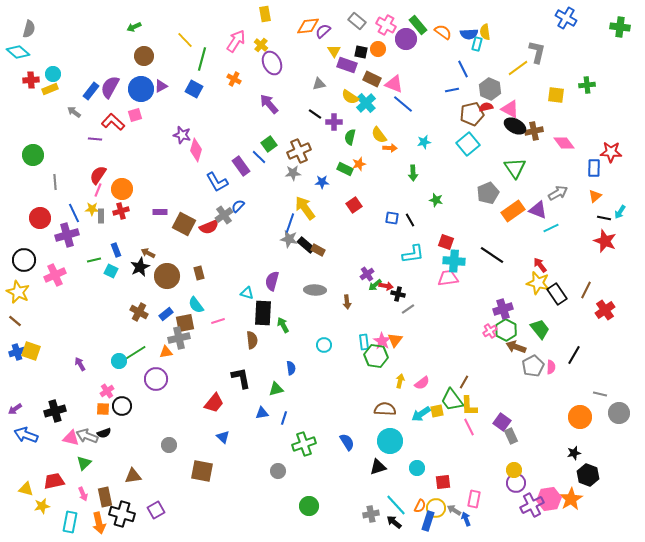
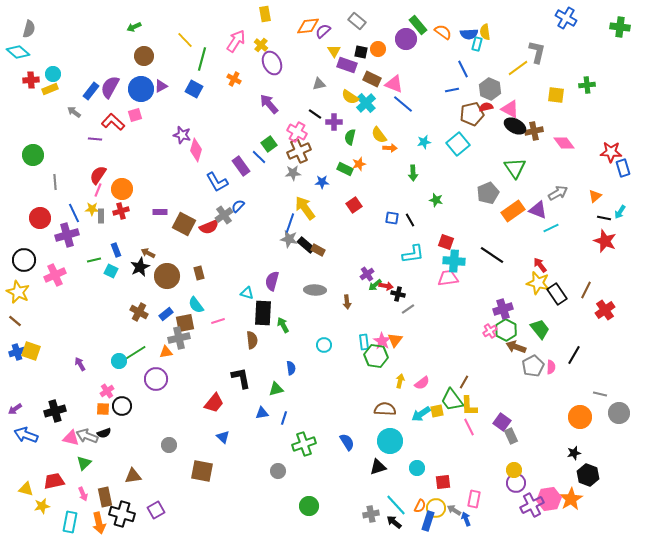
pink cross at (386, 25): moved 89 px left, 107 px down
cyan square at (468, 144): moved 10 px left
blue rectangle at (594, 168): moved 29 px right; rotated 18 degrees counterclockwise
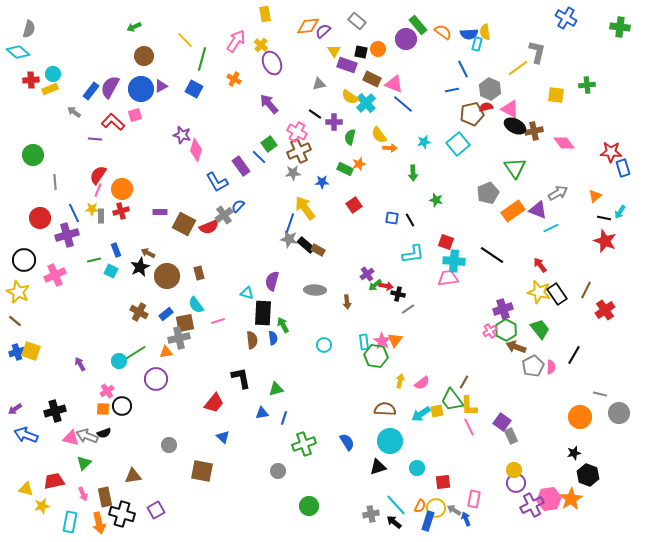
yellow star at (538, 283): moved 1 px right, 9 px down
blue semicircle at (291, 368): moved 18 px left, 30 px up
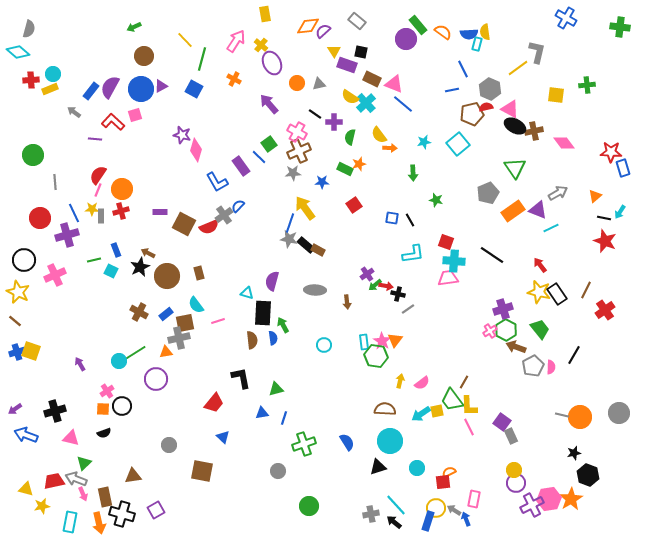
orange circle at (378, 49): moved 81 px left, 34 px down
gray line at (600, 394): moved 38 px left, 21 px down
gray arrow at (87, 436): moved 11 px left, 43 px down
orange semicircle at (420, 506): moved 29 px right, 34 px up; rotated 144 degrees counterclockwise
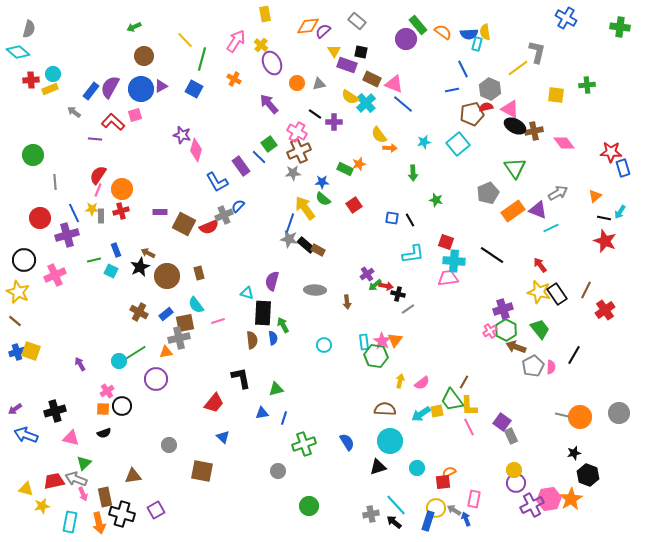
green semicircle at (350, 137): moved 27 px left, 62 px down; rotated 63 degrees counterclockwise
gray cross at (224, 215): rotated 12 degrees clockwise
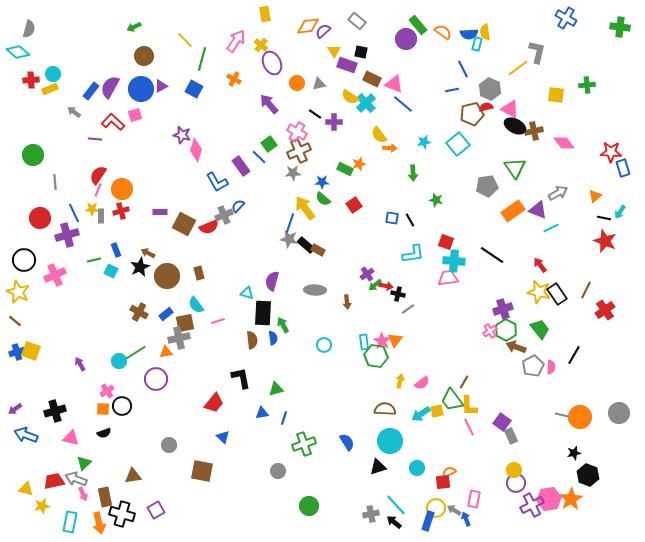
gray pentagon at (488, 193): moved 1 px left, 7 px up; rotated 15 degrees clockwise
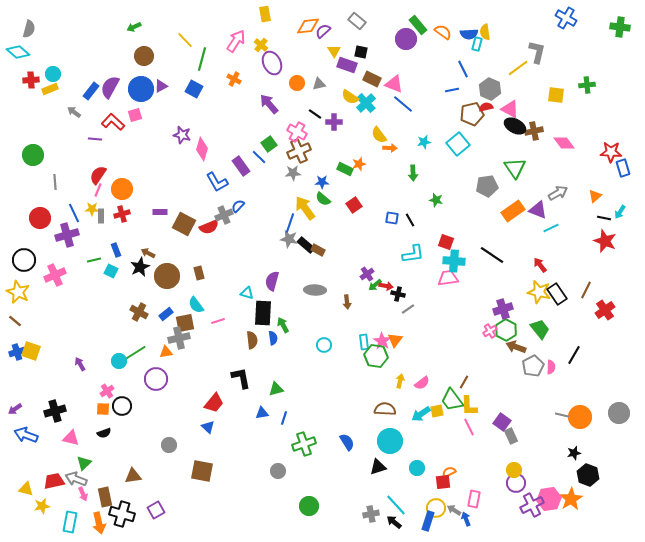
pink diamond at (196, 150): moved 6 px right, 1 px up
red cross at (121, 211): moved 1 px right, 3 px down
blue triangle at (223, 437): moved 15 px left, 10 px up
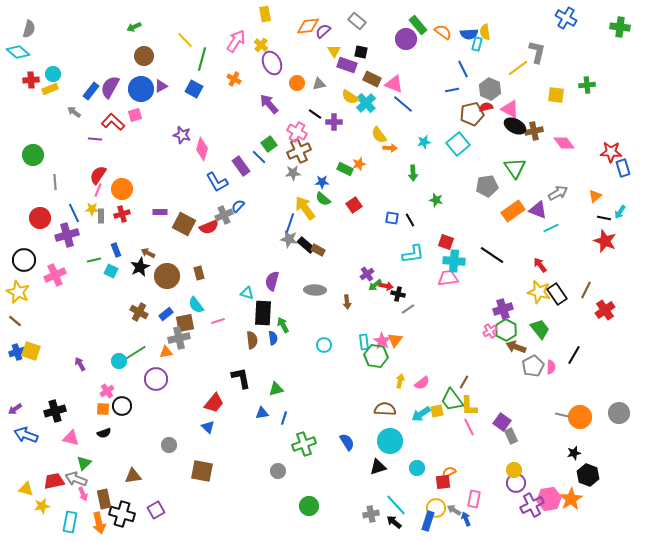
brown rectangle at (105, 497): moved 1 px left, 2 px down
